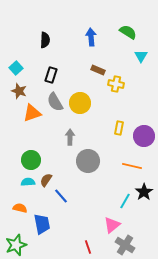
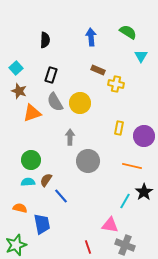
pink triangle: moved 2 px left; rotated 48 degrees clockwise
gray cross: rotated 12 degrees counterclockwise
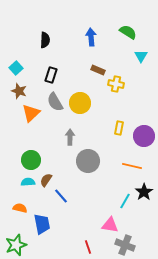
orange triangle: moved 1 px left; rotated 24 degrees counterclockwise
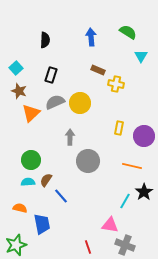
gray semicircle: rotated 96 degrees clockwise
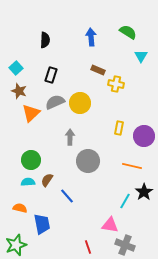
brown semicircle: moved 1 px right
blue line: moved 6 px right
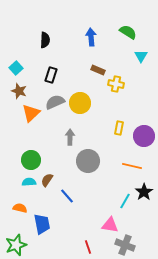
cyan semicircle: moved 1 px right
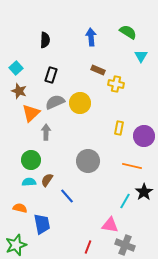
gray arrow: moved 24 px left, 5 px up
red line: rotated 40 degrees clockwise
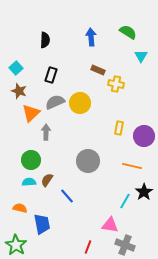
green star: rotated 20 degrees counterclockwise
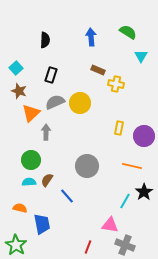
gray circle: moved 1 px left, 5 px down
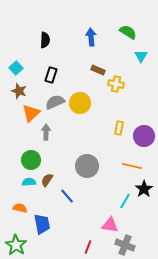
black star: moved 3 px up
